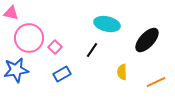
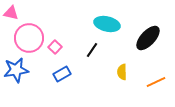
black ellipse: moved 1 px right, 2 px up
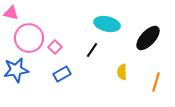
orange line: rotated 48 degrees counterclockwise
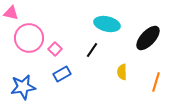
pink square: moved 2 px down
blue star: moved 7 px right, 17 px down
